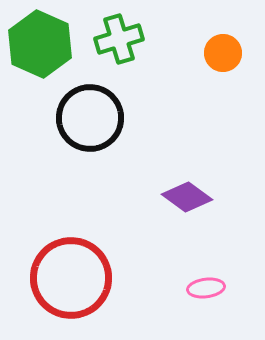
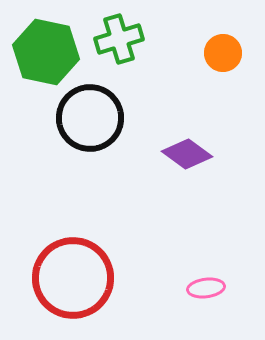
green hexagon: moved 6 px right, 8 px down; rotated 12 degrees counterclockwise
purple diamond: moved 43 px up
red circle: moved 2 px right
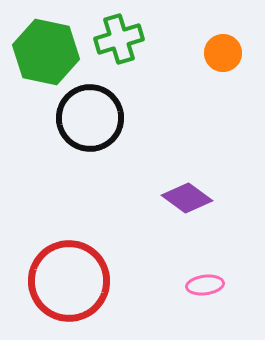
purple diamond: moved 44 px down
red circle: moved 4 px left, 3 px down
pink ellipse: moved 1 px left, 3 px up
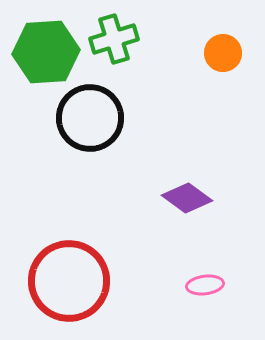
green cross: moved 5 px left
green hexagon: rotated 16 degrees counterclockwise
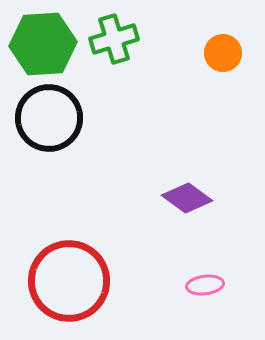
green hexagon: moved 3 px left, 8 px up
black circle: moved 41 px left
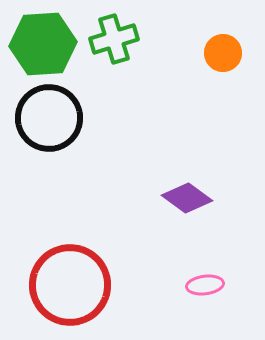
red circle: moved 1 px right, 4 px down
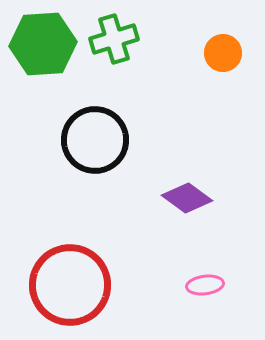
black circle: moved 46 px right, 22 px down
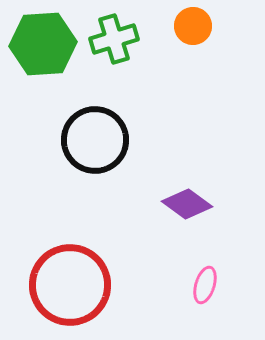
orange circle: moved 30 px left, 27 px up
purple diamond: moved 6 px down
pink ellipse: rotated 66 degrees counterclockwise
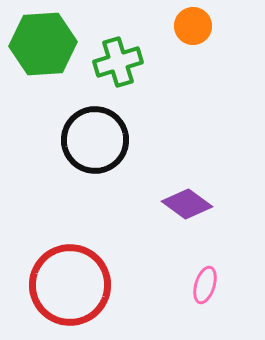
green cross: moved 4 px right, 23 px down
